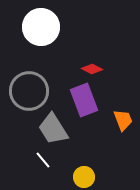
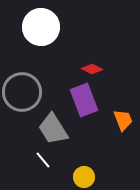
gray circle: moved 7 px left, 1 px down
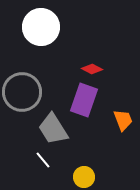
purple rectangle: rotated 40 degrees clockwise
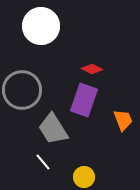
white circle: moved 1 px up
gray circle: moved 2 px up
white line: moved 2 px down
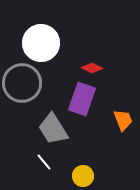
white circle: moved 17 px down
red diamond: moved 1 px up
gray circle: moved 7 px up
purple rectangle: moved 2 px left, 1 px up
white line: moved 1 px right
yellow circle: moved 1 px left, 1 px up
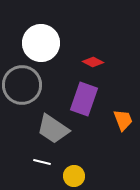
red diamond: moved 1 px right, 6 px up
gray circle: moved 2 px down
purple rectangle: moved 2 px right
gray trapezoid: rotated 24 degrees counterclockwise
white line: moved 2 px left; rotated 36 degrees counterclockwise
yellow circle: moved 9 px left
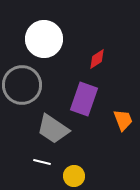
white circle: moved 3 px right, 4 px up
red diamond: moved 4 px right, 3 px up; rotated 60 degrees counterclockwise
